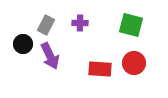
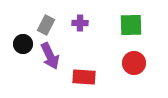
green square: rotated 15 degrees counterclockwise
red rectangle: moved 16 px left, 8 px down
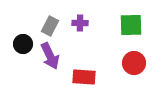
gray rectangle: moved 4 px right, 1 px down
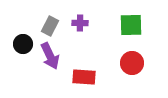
red circle: moved 2 px left
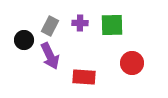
green square: moved 19 px left
black circle: moved 1 px right, 4 px up
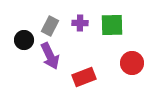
red rectangle: rotated 25 degrees counterclockwise
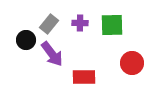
gray rectangle: moved 1 px left, 2 px up; rotated 12 degrees clockwise
black circle: moved 2 px right
purple arrow: moved 2 px right, 2 px up; rotated 12 degrees counterclockwise
red rectangle: rotated 20 degrees clockwise
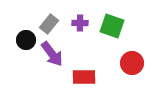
green square: moved 1 px down; rotated 20 degrees clockwise
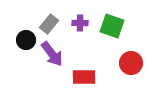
red circle: moved 1 px left
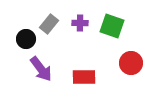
black circle: moved 1 px up
purple arrow: moved 11 px left, 15 px down
